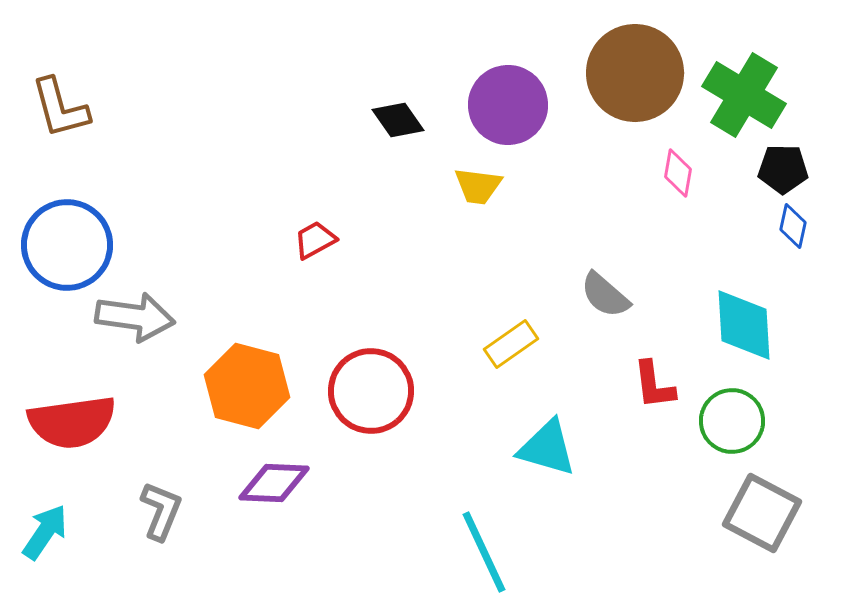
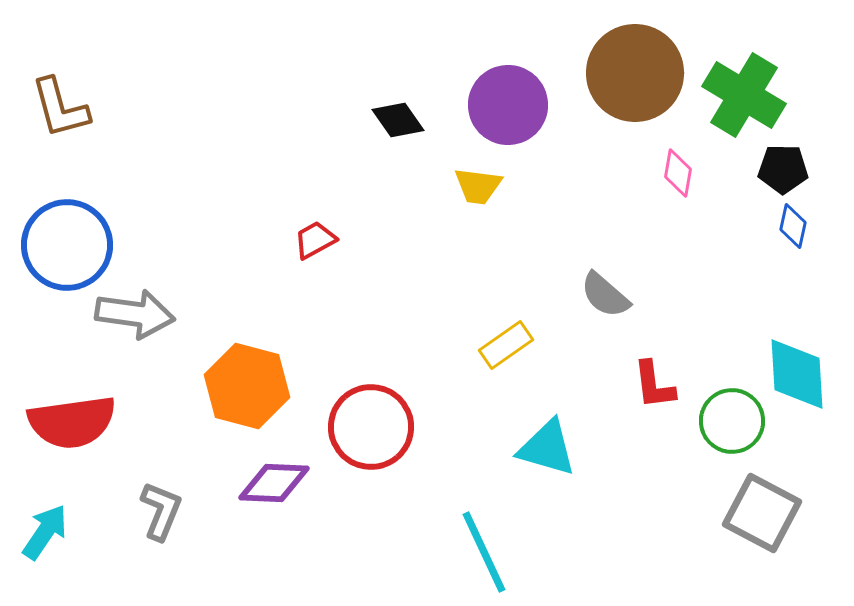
gray arrow: moved 3 px up
cyan diamond: moved 53 px right, 49 px down
yellow rectangle: moved 5 px left, 1 px down
red circle: moved 36 px down
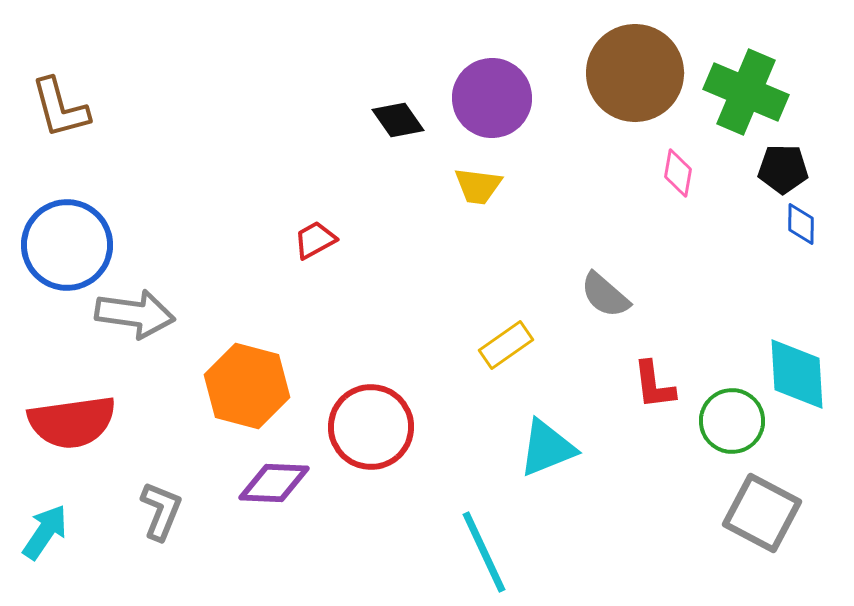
green cross: moved 2 px right, 3 px up; rotated 8 degrees counterclockwise
purple circle: moved 16 px left, 7 px up
blue diamond: moved 8 px right, 2 px up; rotated 12 degrees counterclockwise
cyan triangle: rotated 38 degrees counterclockwise
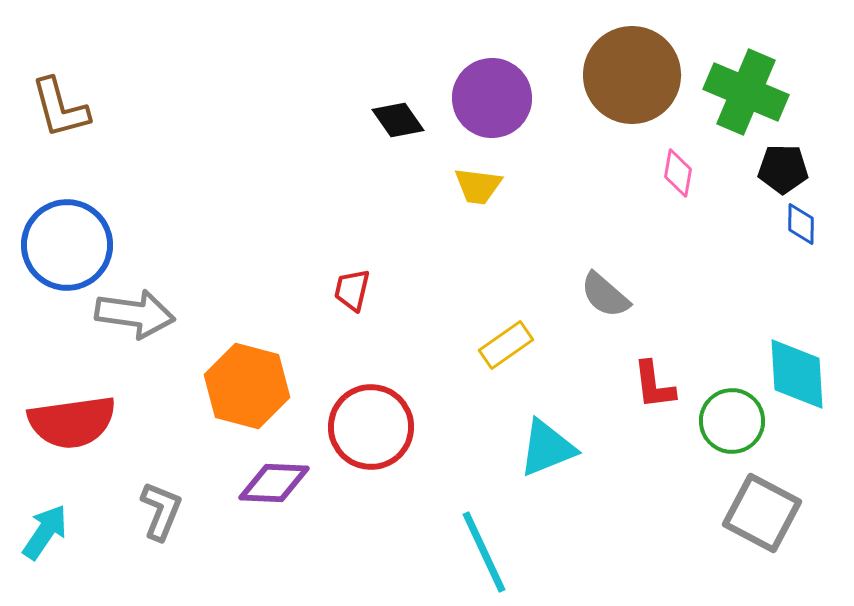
brown circle: moved 3 px left, 2 px down
red trapezoid: moved 37 px right, 50 px down; rotated 48 degrees counterclockwise
